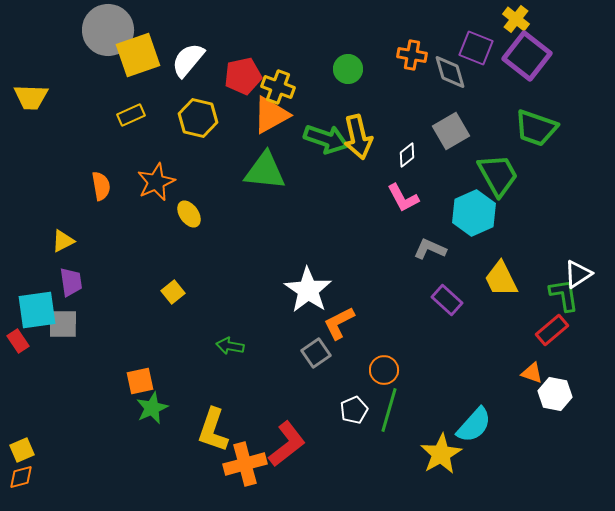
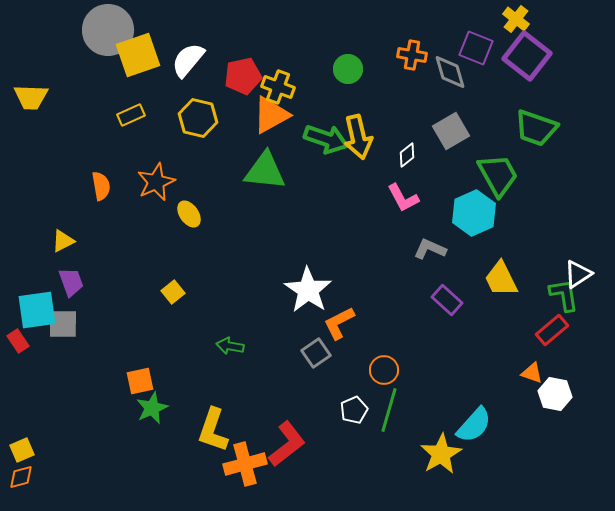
purple trapezoid at (71, 282): rotated 12 degrees counterclockwise
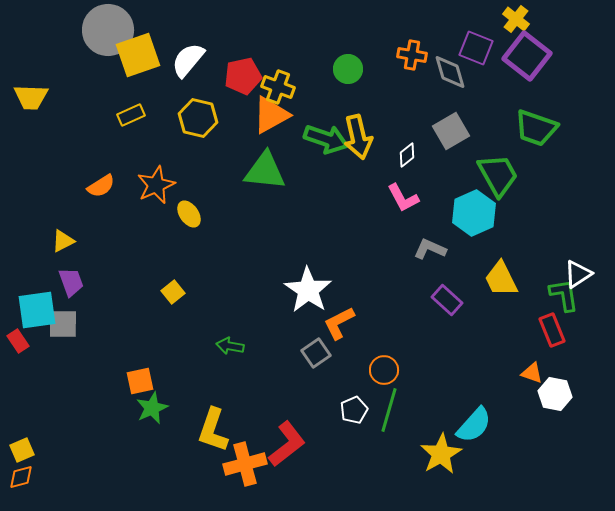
orange star at (156, 182): moved 3 px down
orange semicircle at (101, 186): rotated 68 degrees clockwise
red rectangle at (552, 330): rotated 72 degrees counterclockwise
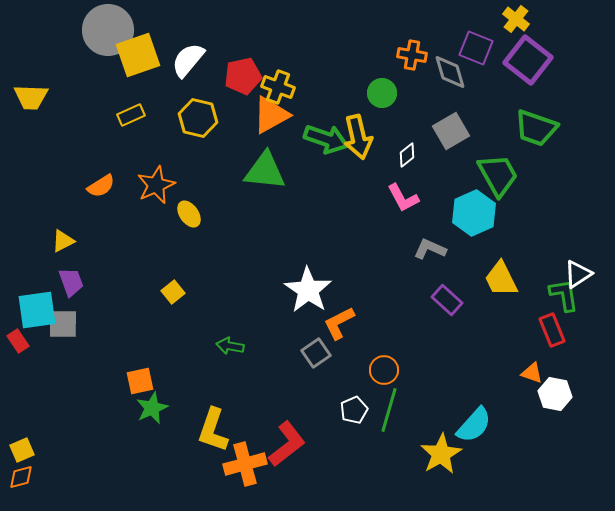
purple square at (527, 56): moved 1 px right, 4 px down
green circle at (348, 69): moved 34 px right, 24 px down
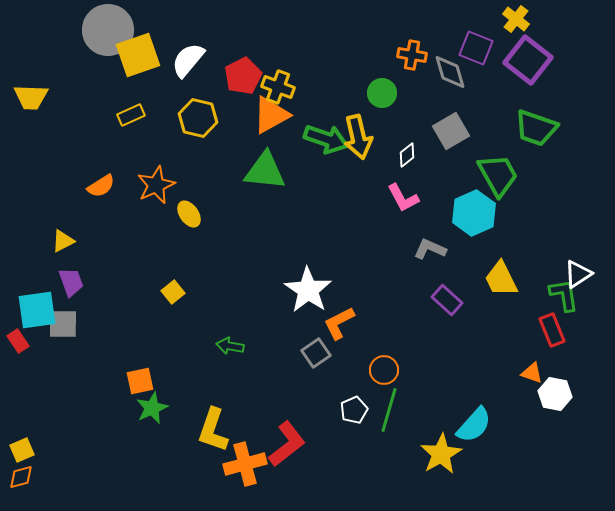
red pentagon at (243, 76): rotated 15 degrees counterclockwise
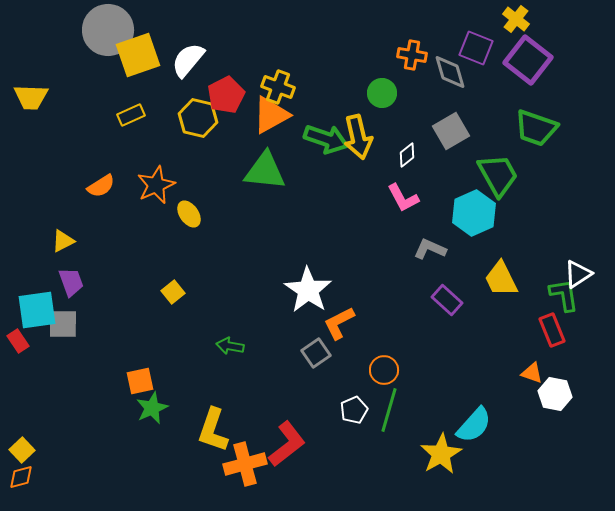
red pentagon at (243, 76): moved 17 px left, 19 px down
yellow square at (22, 450): rotated 20 degrees counterclockwise
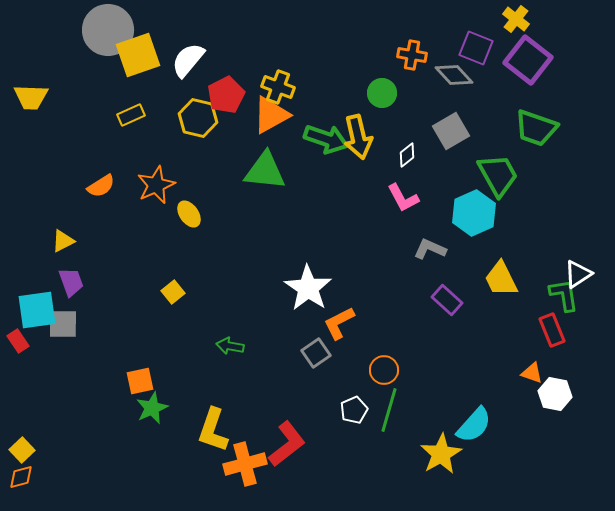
gray diamond at (450, 72): moved 4 px right, 3 px down; rotated 27 degrees counterclockwise
white star at (308, 290): moved 2 px up
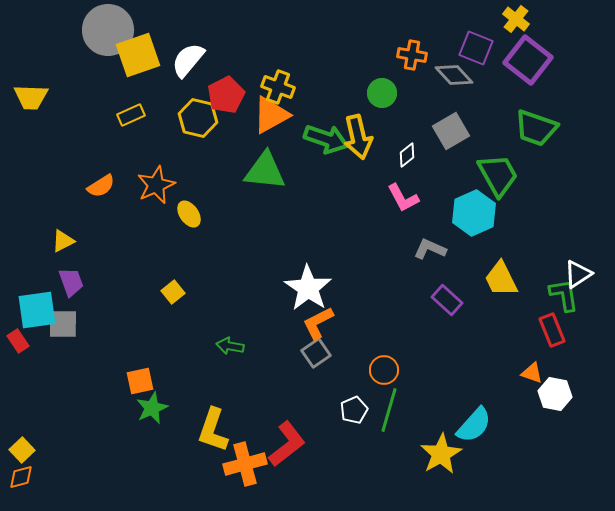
orange L-shape at (339, 323): moved 21 px left
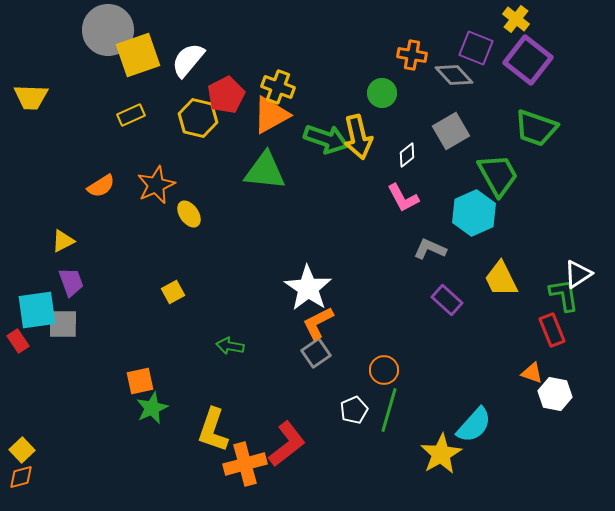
yellow square at (173, 292): rotated 10 degrees clockwise
